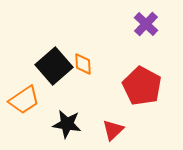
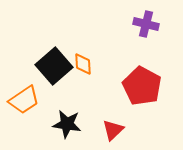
purple cross: rotated 30 degrees counterclockwise
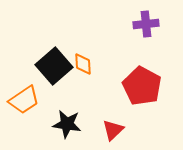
purple cross: rotated 20 degrees counterclockwise
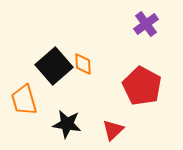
purple cross: rotated 30 degrees counterclockwise
orange trapezoid: rotated 108 degrees clockwise
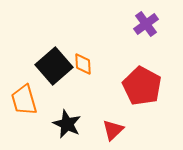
black star: rotated 16 degrees clockwise
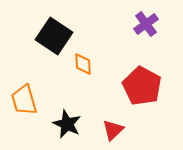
black square: moved 30 px up; rotated 15 degrees counterclockwise
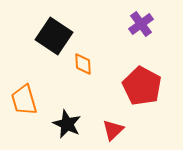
purple cross: moved 5 px left
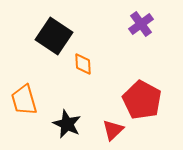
red pentagon: moved 14 px down
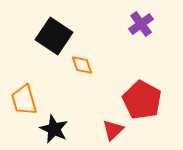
orange diamond: moved 1 px left, 1 px down; rotated 15 degrees counterclockwise
black star: moved 13 px left, 5 px down
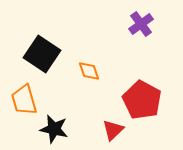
black square: moved 12 px left, 18 px down
orange diamond: moved 7 px right, 6 px down
black star: rotated 12 degrees counterclockwise
